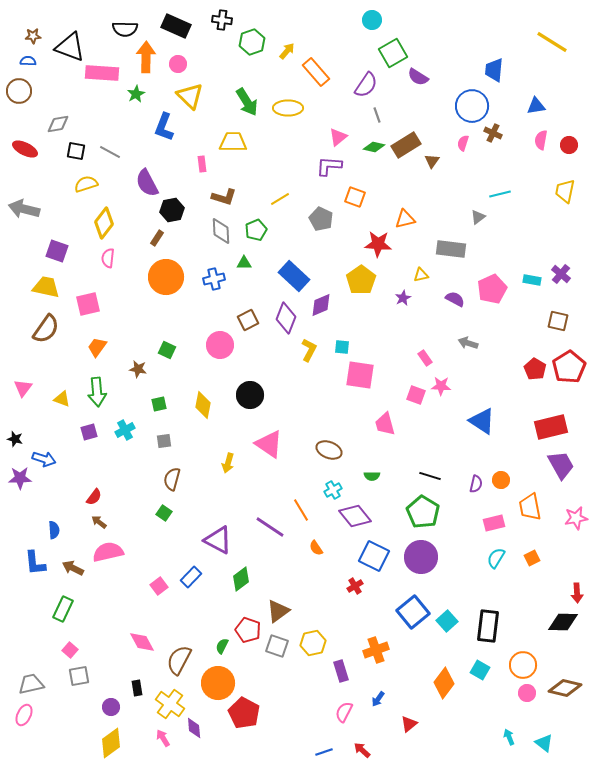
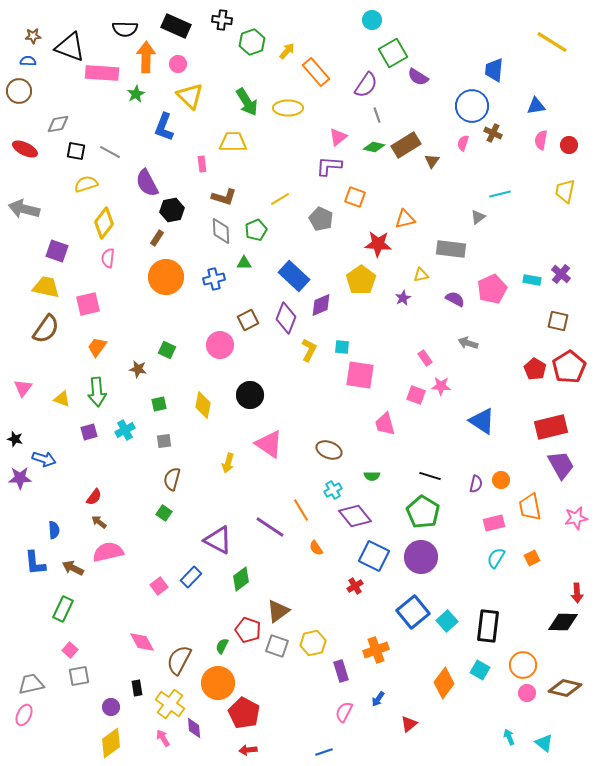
red arrow at (362, 750): moved 114 px left; rotated 48 degrees counterclockwise
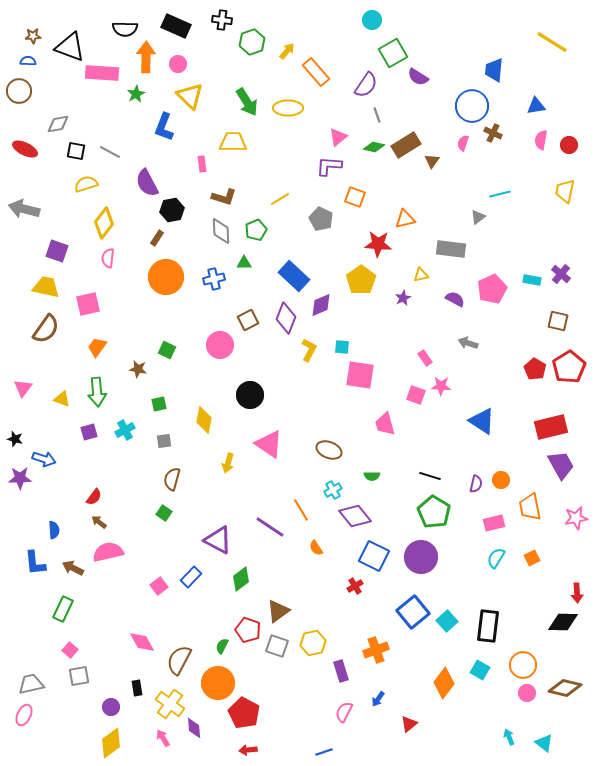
yellow diamond at (203, 405): moved 1 px right, 15 px down
green pentagon at (423, 512): moved 11 px right
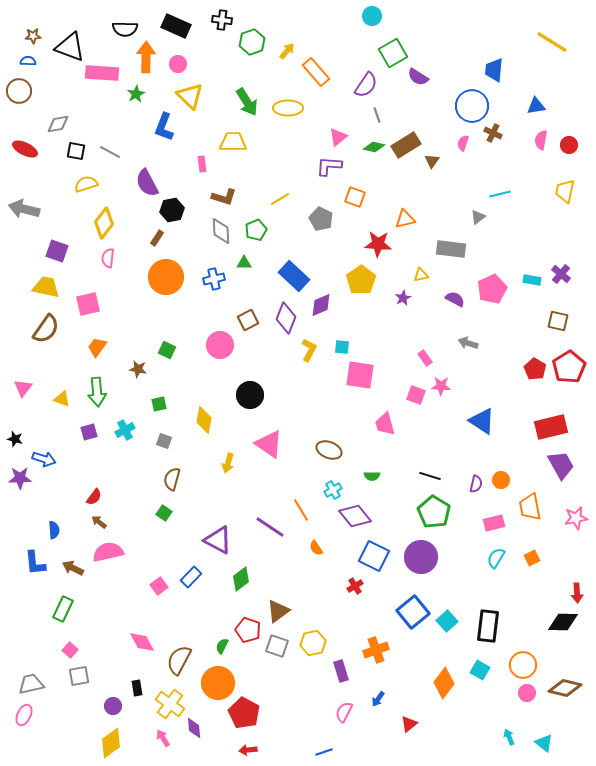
cyan circle at (372, 20): moved 4 px up
gray square at (164, 441): rotated 28 degrees clockwise
purple circle at (111, 707): moved 2 px right, 1 px up
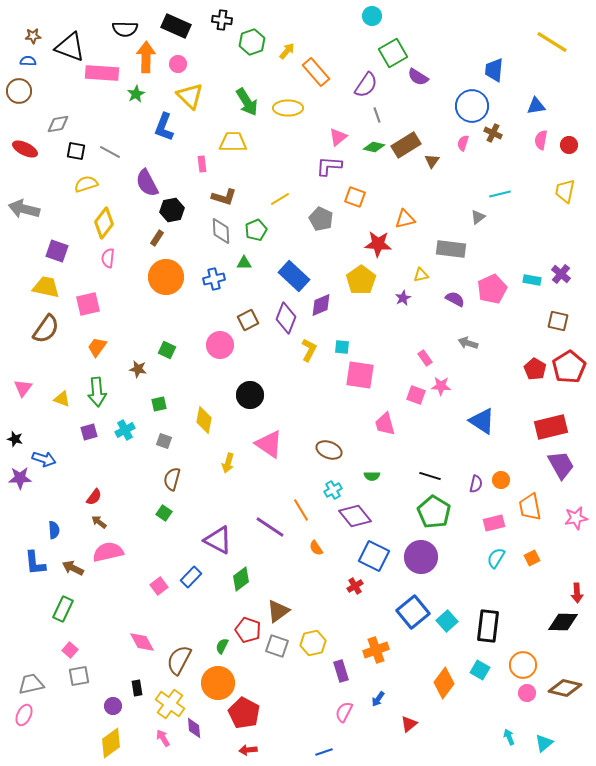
cyan triangle at (544, 743): rotated 42 degrees clockwise
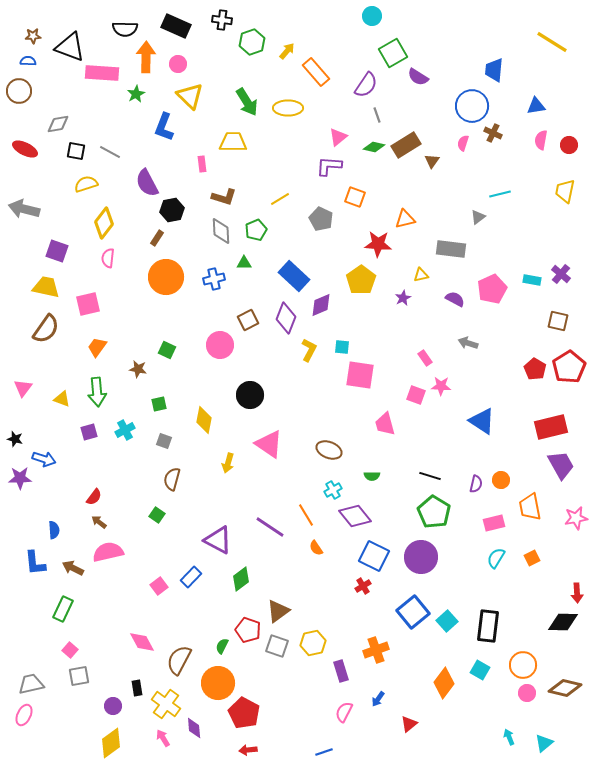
orange line at (301, 510): moved 5 px right, 5 px down
green square at (164, 513): moved 7 px left, 2 px down
red cross at (355, 586): moved 8 px right
yellow cross at (170, 704): moved 4 px left
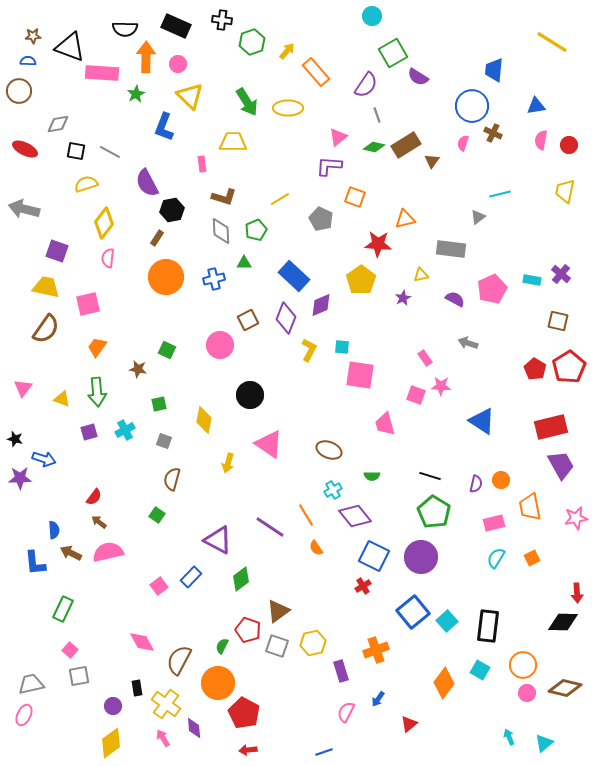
brown arrow at (73, 568): moved 2 px left, 15 px up
pink semicircle at (344, 712): moved 2 px right
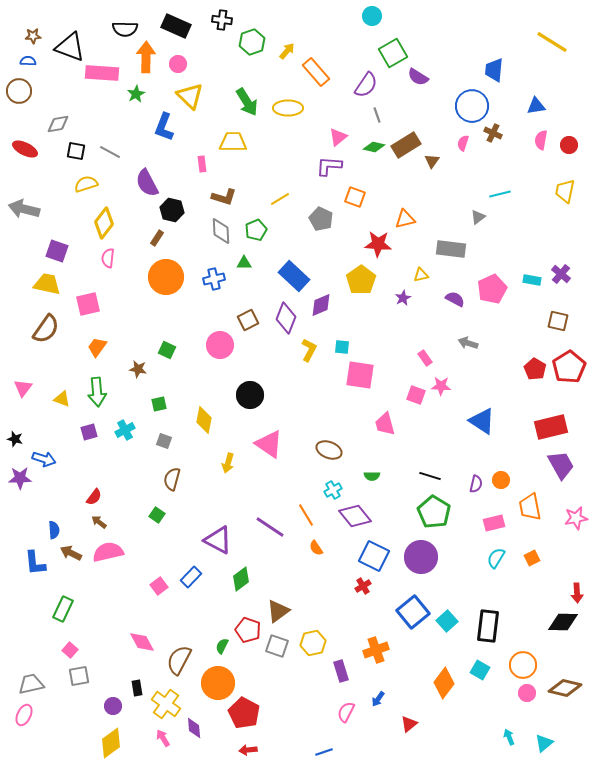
black hexagon at (172, 210): rotated 25 degrees clockwise
yellow trapezoid at (46, 287): moved 1 px right, 3 px up
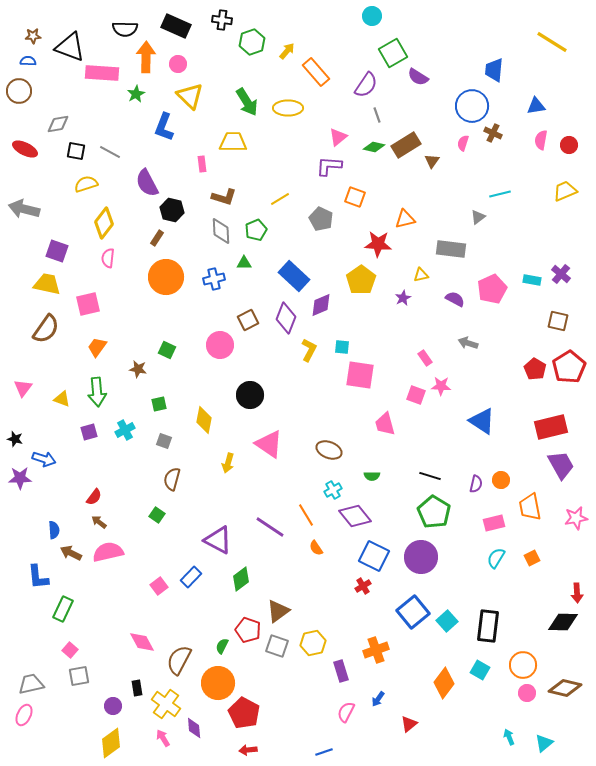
yellow trapezoid at (565, 191): rotated 55 degrees clockwise
blue L-shape at (35, 563): moved 3 px right, 14 px down
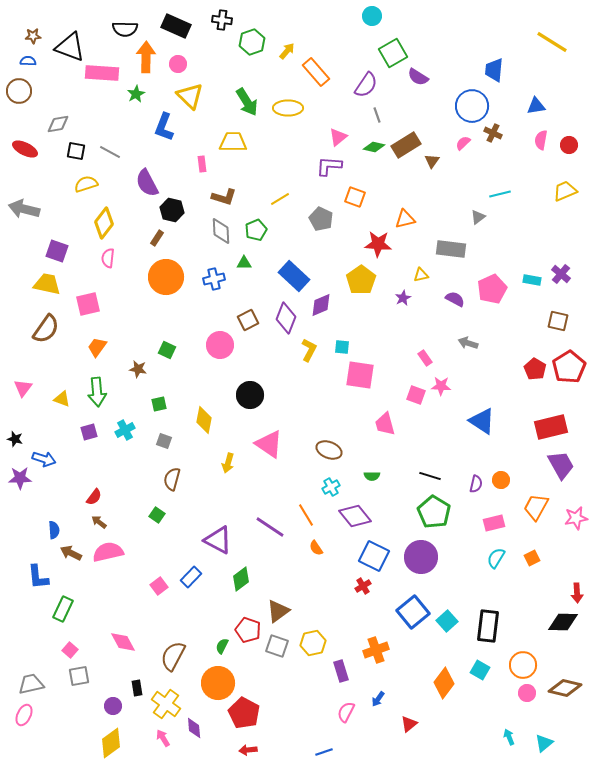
pink semicircle at (463, 143): rotated 28 degrees clockwise
cyan cross at (333, 490): moved 2 px left, 3 px up
orange trapezoid at (530, 507): moved 6 px right; rotated 40 degrees clockwise
pink diamond at (142, 642): moved 19 px left
brown semicircle at (179, 660): moved 6 px left, 4 px up
